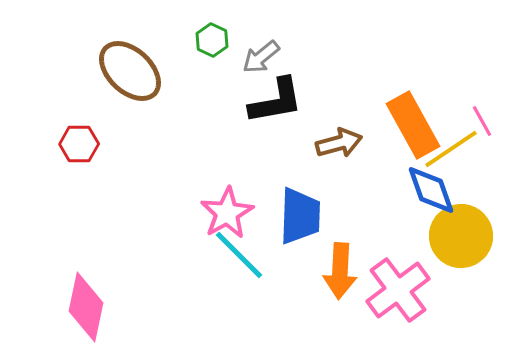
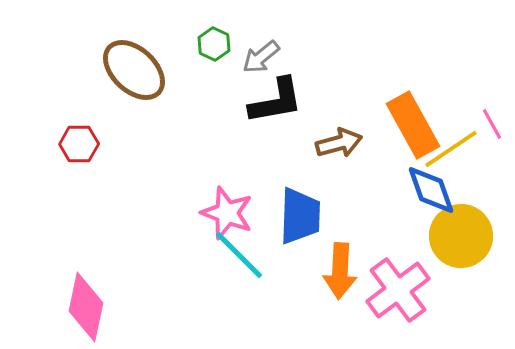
green hexagon: moved 2 px right, 4 px down
brown ellipse: moved 4 px right, 1 px up
pink line: moved 10 px right, 3 px down
pink star: rotated 22 degrees counterclockwise
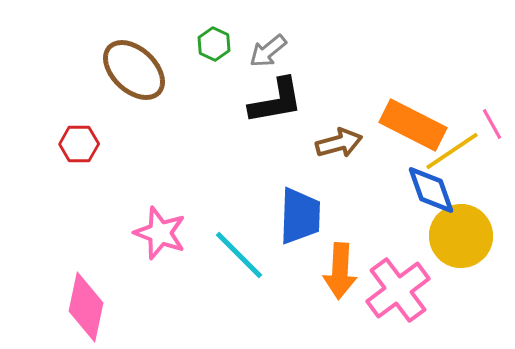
gray arrow: moved 7 px right, 6 px up
orange rectangle: rotated 34 degrees counterclockwise
yellow line: moved 1 px right, 2 px down
pink star: moved 67 px left, 20 px down
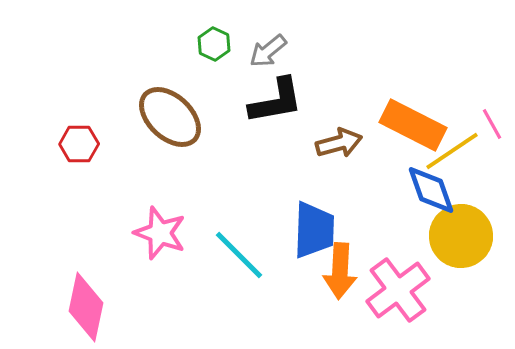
brown ellipse: moved 36 px right, 47 px down
blue trapezoid: moved 14 px right, 14 px down
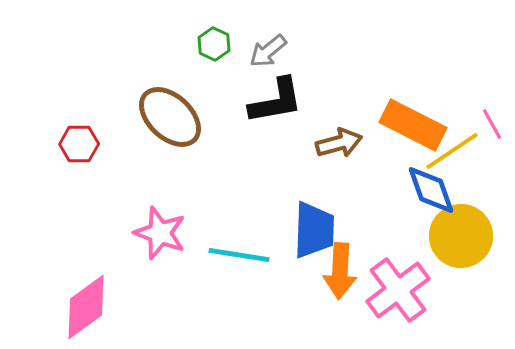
cyan line: rotated 36 degrees counterclockwise
pink diamond: rotated 42 degrees clockwise
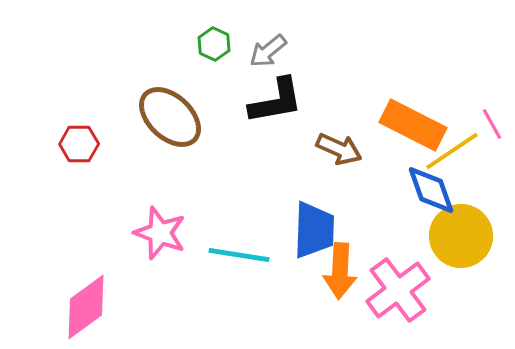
brown arrow: moved 6 px down; rotated 39 degrees clockwise
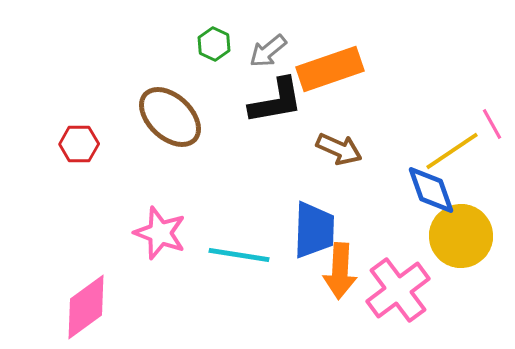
orange rectangle: moved 83 px left, 56 px up; rotated 46 degrees counterclockwise
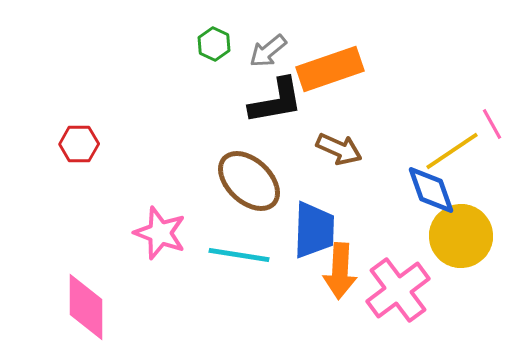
brown ellipse: moved 79 px right, 64 px down
pink diamond: rotated 54 degrees counterclockwise
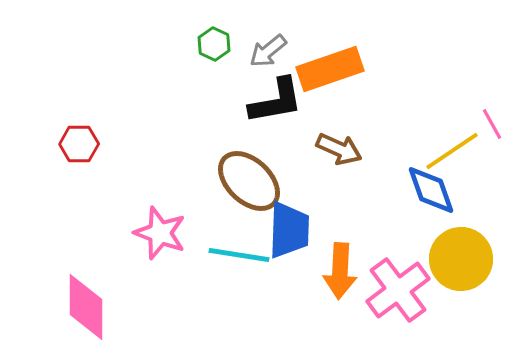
blue trapezoid: moved 25 px left
yellow circle: moved 23 px down
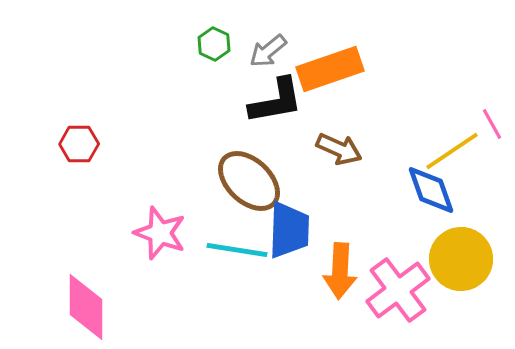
cyan line: moved 2 px left, 5 px up
